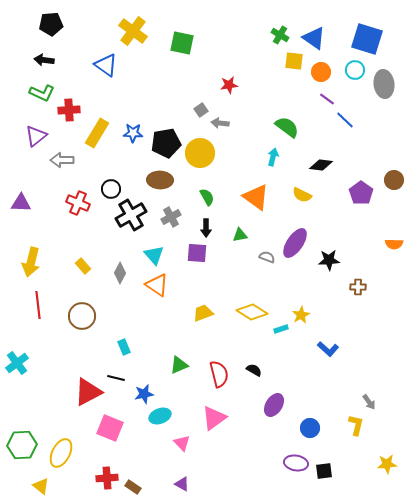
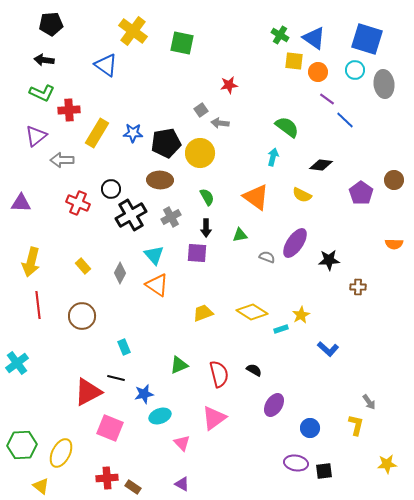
orange circle at (321, 72): moved 3 px left
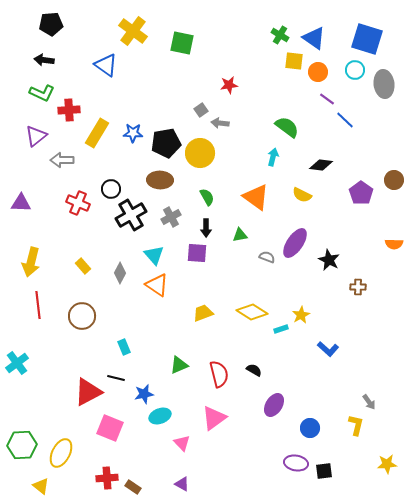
black star at (329, 260): rotated 30 degrees clockwise
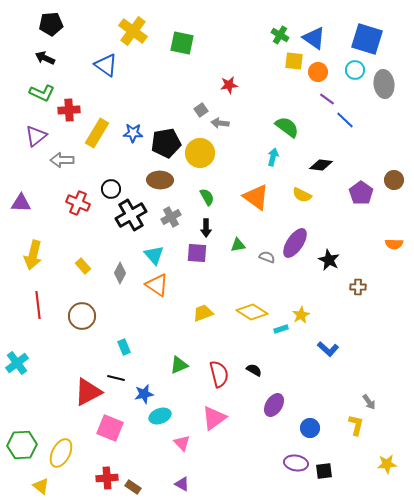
black arrow at (44, 60): moved 1 px right, 2 px up; rotated 18 degrees clockwise
green triangle at (240, 235): moved 2 px left, 10 px down
yellow arrow at (31, 262): moved 2 px right, 7 px up
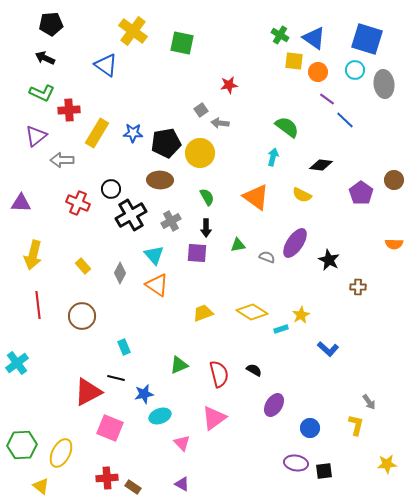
gray cross at (171, 217): moved 4 px down
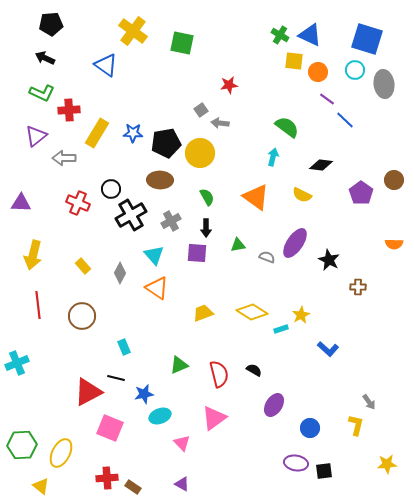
blue triangle at (314, 38): moved 4 px left, 3 px up; rotated 10 degrees counterclockwise
gray arrow at (62, 160): moved 2 px right, 2 px up
orange triangle at (157, 285): moved 3 px down
cyan cross at (17, 363): rotated 15 degrees clockwise
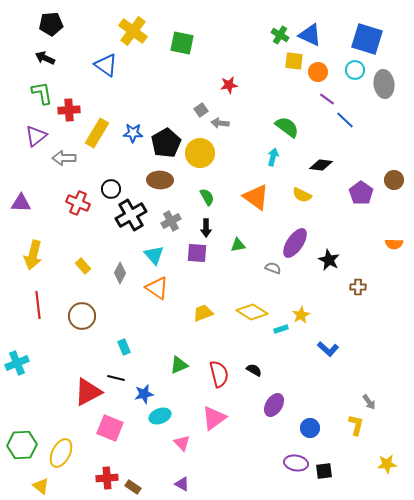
green L-shape at (42, 93): rotated 125 degrees counterclockwise
black pentagon at (166, 143): rotated 20 degrees counterclockwise
gray semicircle at (267, 257): moved 6 px right, 11 px down
